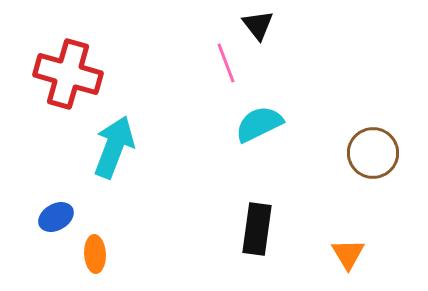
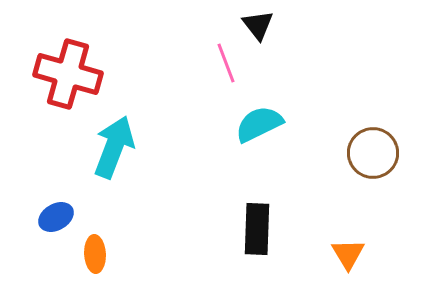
black rectangle: rotated 6 degrees counterclockwise
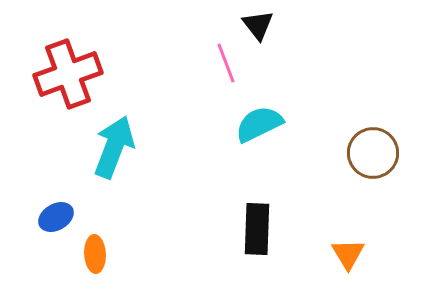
red cross: rotated 36 degrees counterclockwise
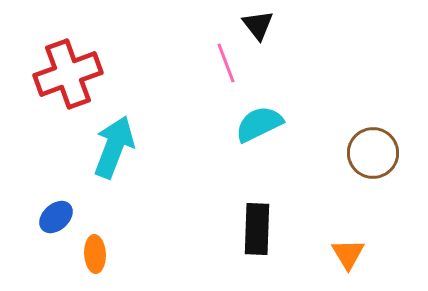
blue ellipse: rotated 12 degrees counterclockwise
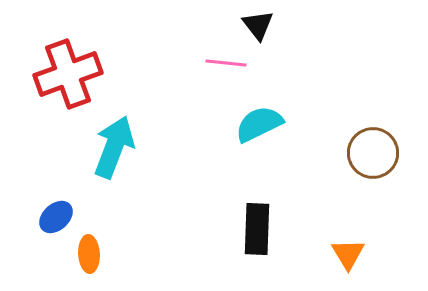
pink line: rotated 63 degrees counterclockwise
orange ellipse: moved 6 px left
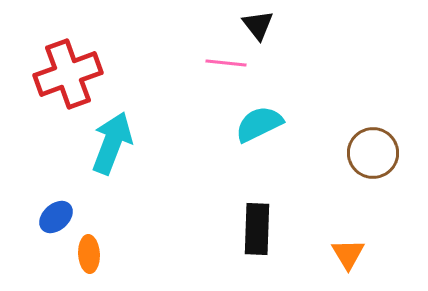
cyan arrow: moved 2 px left, 4 px up
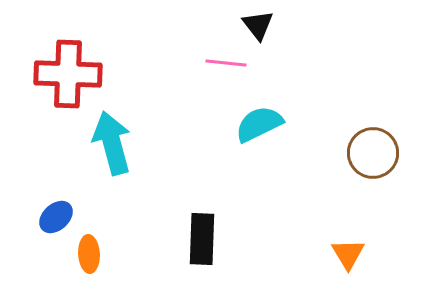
red cross: rotated 22 degrees clockwise
cyan arrow: rotated 36 degrees counterclockwise
black rectangle: moved 55 px left, 10 px down
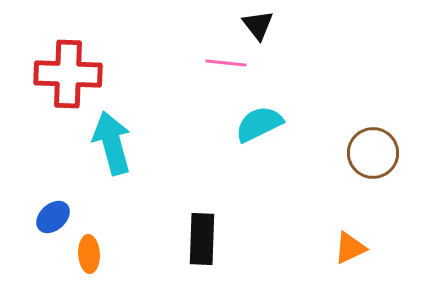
blue ellipse: moved 3 px left
orange triangle: moved 2 px right, 6 px up; rotated 36 degrees clockwise
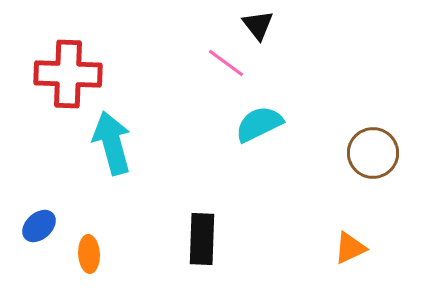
pink line: rotated 30 degrees clockwise
blue ellipse: moved 14 px left, 9 px down
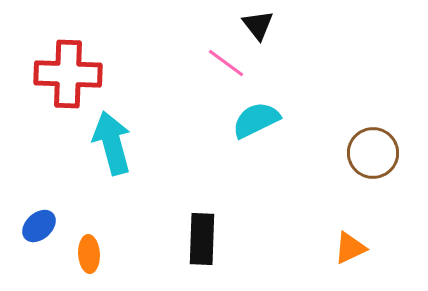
cyan semicircle: moved 3 px left, 4 px up
